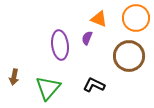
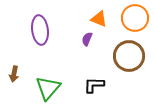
orange circle: moved 1 px left
purple semicircle: moved 1 px down
purple ellipse: moved 20 px left, 15 px up
brown arrow: moved 3 px up
black L-shape: rotated 25 degrees counterclockwise
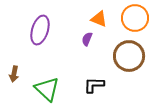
purple ellipse: rotated 24 degrees clockwise
green triangle: moved 1 px left, 1 px down; rotated 28 degrees counterclockwise
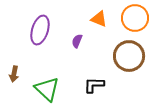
purple semicircle: moved 10 px left, 2 px down
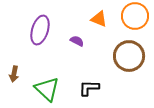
orange circle: moved 2 px up
purple semicircle: rotated 96 degrees clockwise
black L-shape: moved 5 px left, 3 px down
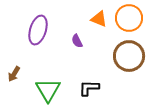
orange circle: moved 6 px left, 2 px down
purple ellipse: moved 2 px left
purple semicircle: rotated 144 degrees counterclockwise
brown arrow: rotated 21 degrees clockwise
green triangle: moved 1 px right, 1 px down; rotated 16 degrees clockwise
